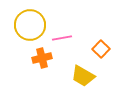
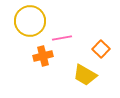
yellow circle: moved 4 px up
orange cross: moved 1 px right, 2 px up
yellow trapezoid: moved 2 px right, 1 px up
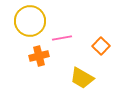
orange square: moved 3 px up
orange cross: moved 4 px left
yellow trapezoid: moved 3 px left, 3 px down
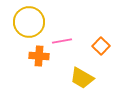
yellow circle: moved 1 px left, 1 px down
pink line: moved 3 px down
orange cross: rotated 18 degrees clockwise
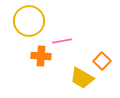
yellow circle: moved 1 px up
orange square: moved 1 px right, 15 px down
orange cross: moved 2 px right
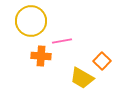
yellow circle: moved 2 px right
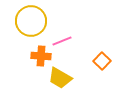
pink line: rotated 12 degrees counterclockwise
yellow trapezoid: moved 22 px left
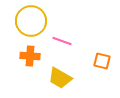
pink line: rotated 42 degrees clockwise
orange cross: moved 11 px left
orange square: rotated 30 degrees counterclockwise
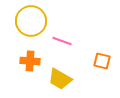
orange cross: moved 5 px down
yellow trapezoid: moved 1 px down
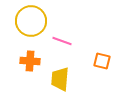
yellow trapezoid: rotated 65 degrees clockwise
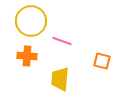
orange cross: moved 3 px left, 5 px up
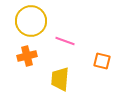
pink line: moved 3 px right
orange cross: rotated 18 degrees counterclockwise
